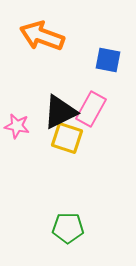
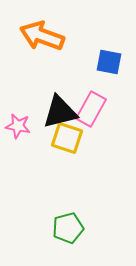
blue square: moved 1 px right, 2 px down
black triangle: rotated 12 degrees clockwise
pink star: moved 1 px right
green pentagon: rotated 16 degrees counterclockwise
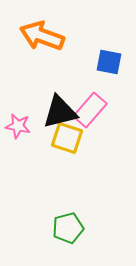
pink rectangle: moved 1 px left, 1 px down; rotated 12 degrees clockwise
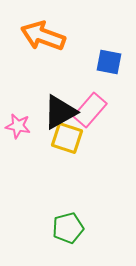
orange arrow: moved 1 px right
black triangle: rotated 15 degrees counterclockwise
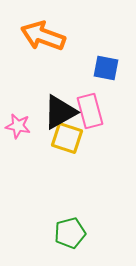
blue square: moved 3 px left, 6 px down
pink rectangle: moved 1 px down; rotated 56 degrees counterclockwise
green pentagon: moved 2 px right, 5 px down
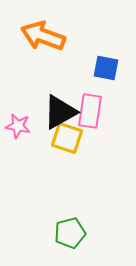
pink rectangle: rotated 24 degrees clockwise
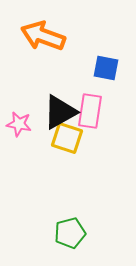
pink star: moved 1 px right, 2 px up
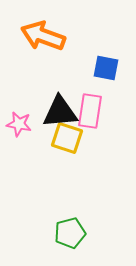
black triangle: rotated 24 degrees clockwise
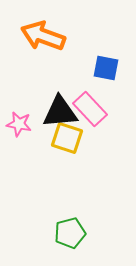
pink rectangle: moved 2 px up; rotated 52 degrees counterclockwise
